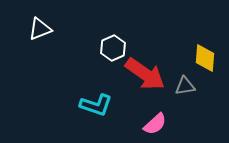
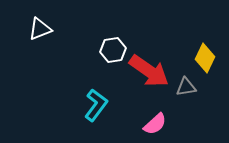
white hexagon: moved 2 px down; rotated 15 degrees clockwise
yellow diamond: rotated 20 degrees clockwise
red arrow: moved 4 px right, 3 px up
gray triangle: moved 1 px right, 1 px down
cyan L-shape: rotated 72 degrees counterclockwise
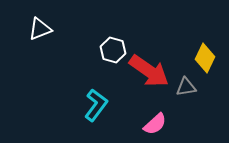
white hexagon: rotated 25 degrees clockwise
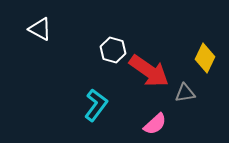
white triangle: rotated 50 degrees clockwise
gray triangle: moved 1 px left, 6 px down
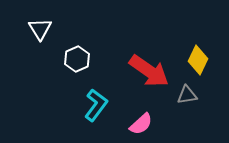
white triangle: rotated 30 degrees clockwise
white hexagon: moved 36 px left, 9 px down; rotated 20 degrees clockwise
yellow diamond: moved 7 px left, 2 px down
gray triangle: moved 2 px right, 2 px down
pink semicircle: moved 14 px left
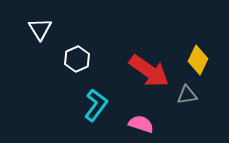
pink semicircle: rotated 120 degrees counterclockwise
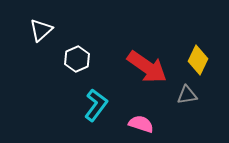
white triangle: moved 1 px right, 1 px down; rotated 20 degrees clockwise
red arrow: moved 2 px left, 4 px up
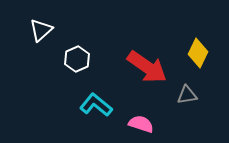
yellow diamond: moved 7 px up
cyan L-shape: rotated 88 degrees counterclockwise
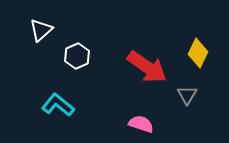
white hexagon: moved 3 px up
gray triangle: rotated 50 degrees counterclockwise
cyan L-shape: moved 38 px left
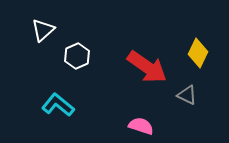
white triangle: moved 2 px right
gray triangle: rotated 35 degrees counterclockwise
pink semicircle: moved 2 px down
